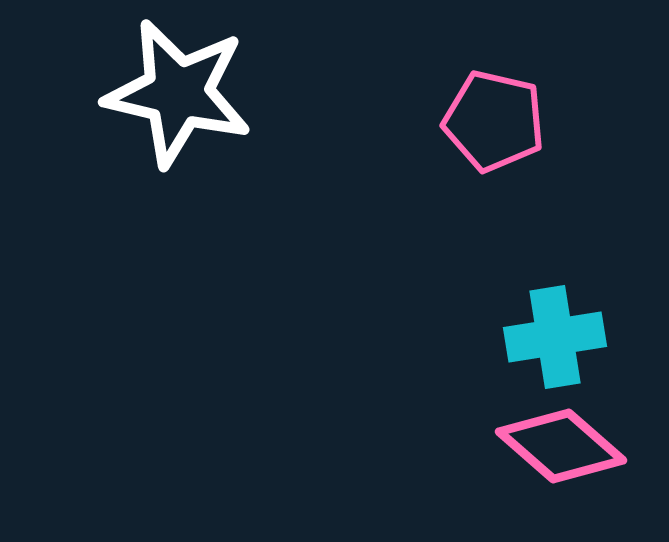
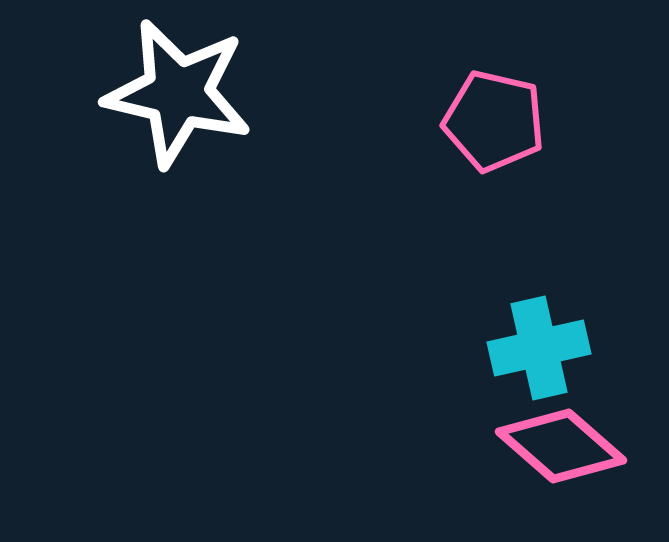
cyan cross: moved 16 px left, 11 px down; rotated 4 degrees counterclockwise
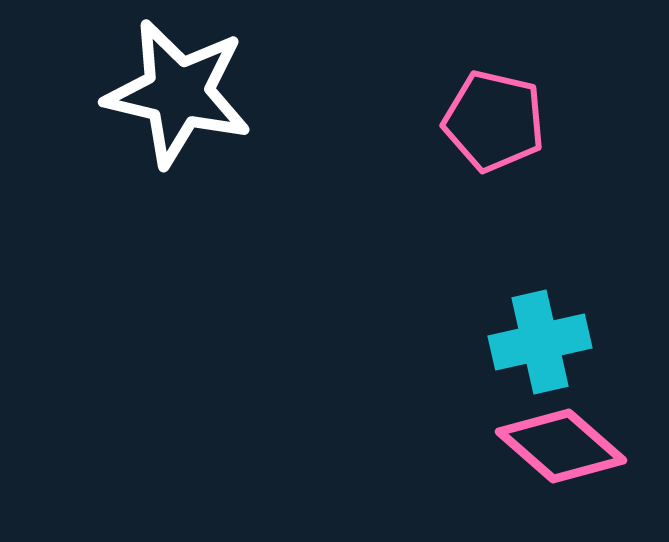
cyan cross: moved 1 px right, 6 px up
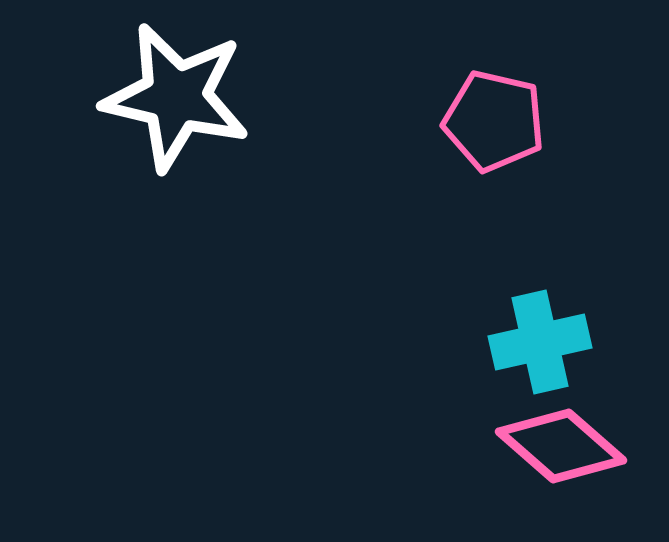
white star: moved 2 px left, 4 px down
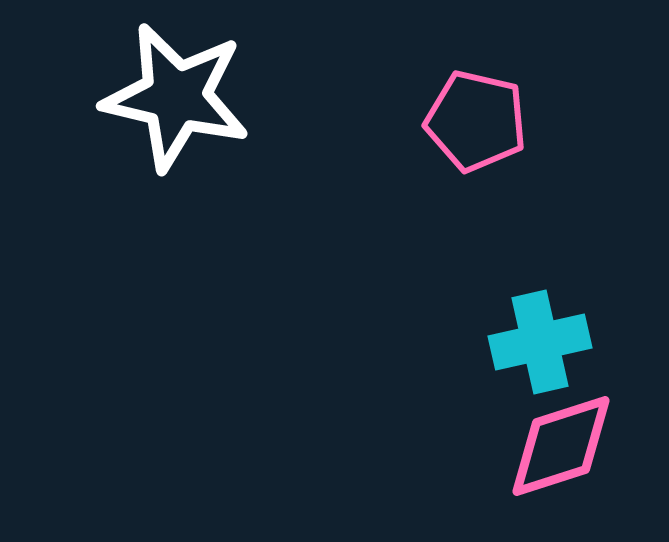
pink pentagon: moved 18 px left
pink diamond: rotated 59 degrees counterclockwise
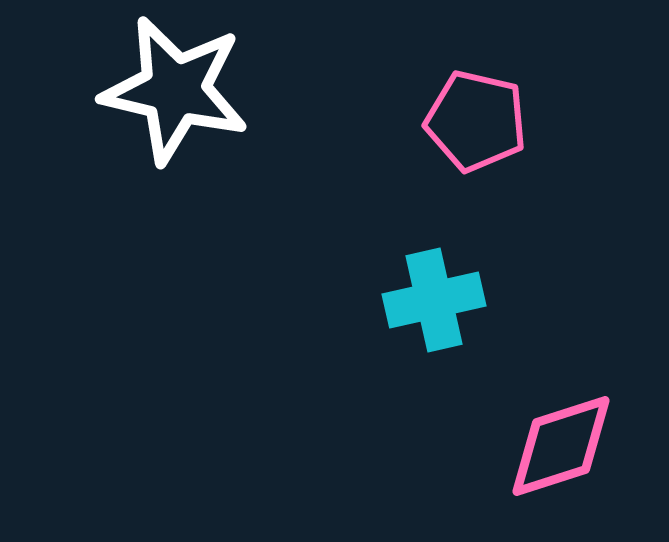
white star: moved 1 px left, 7 px up
cyan cross: moved 106 px left, 42 px up
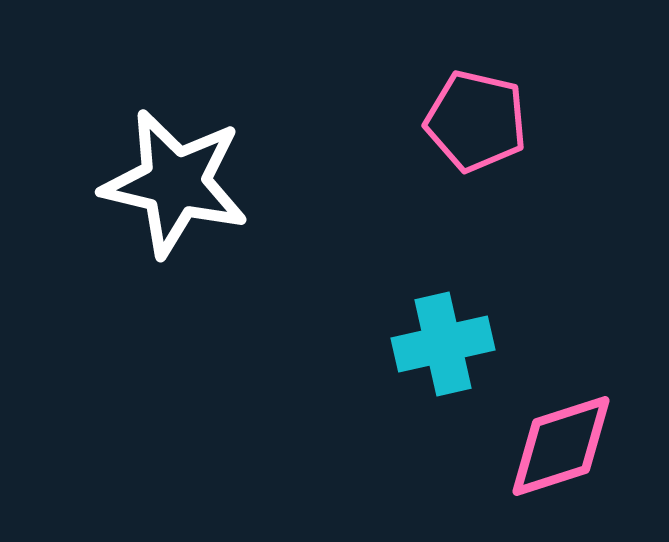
white star: moved 93 px down
cyan cross: moved 9 px right, 44 px down
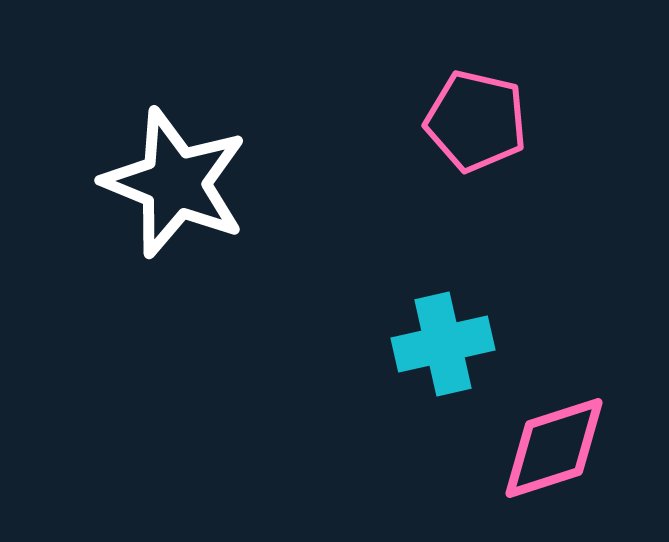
white star: rotated 9 degrees clockwise
pink diamond: moved 7 px left, 2 px down
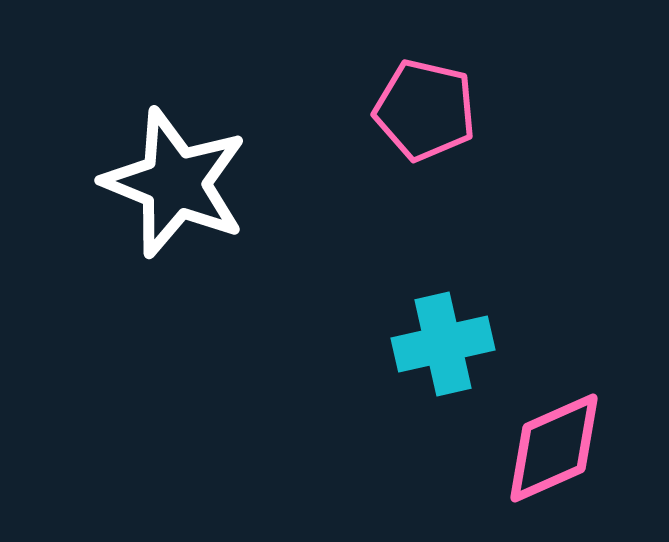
pink pentagon: moved 51 px left, 11 px up
pink diamond: rotated 6 degrees counterclockwise
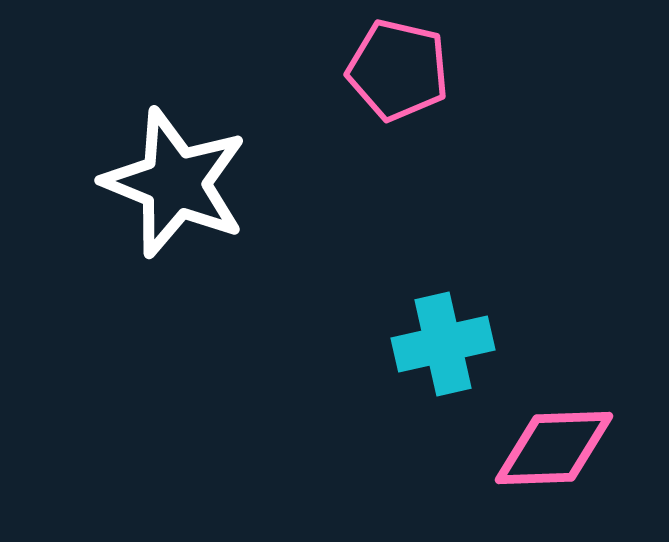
pink pentagon: moved 27 px left, 40 px up
pink diamond: rotated 22 degrees clockwise
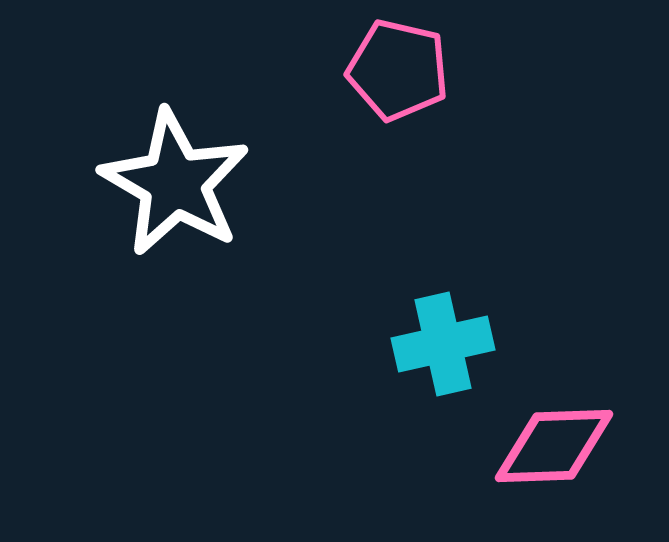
white star: rotated 8 degrees clockwise
pink diamond: moved 2 px up
